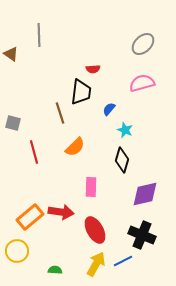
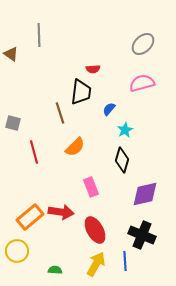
cyan star: rotated 21 degrees clockwise
pink rectangle: rotated 24 degrees counterclockwise
blue line: moved 2 px right; rotated 66 degrees counterclockwise
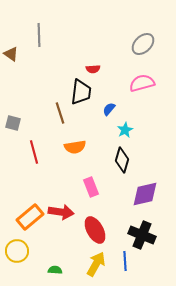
orange semicircle: rotated 35 degrees clockwise
